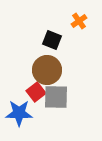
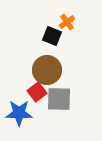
orange cross: moved 12 px left, 1 px down
black square: moved 4 px up
red square: moved 1 px right
gray square: moved 3 px right, 2 px down
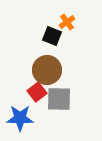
blue star: moved 1 px right, 5 px down
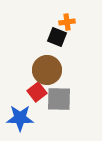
orange cross: rotated 28 degrees clockwise
black square: moved 5 px right, 1 px down
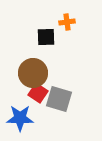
black square: moved 11 px left; rotated 24 degrees counterclockwise
brown circle: moved 14 px left, 3 px down
red square: moved 1 px right, 1 px down; rotated 18 degrees counterclockwise
gray square: rotated 16 degrees clockwise
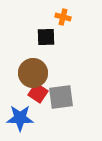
orange cross: moved 4 px left, 5 px up; rotated 21 degrees clockwise
gray square: moved 2 px right, 2 px up; rotated 24 degrees counterclockwise
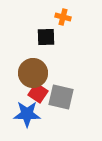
gray square: rotated 20 degrees clockwise
blue star: moved 7 px right, 4 px up
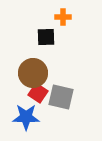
orange cross: rotated 14 degrees counterclockwise
blue star: moved 1 px left, 3 px down
